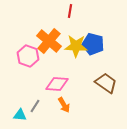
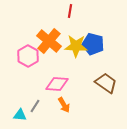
pink hexagon: rotated 10 degrees clockwise
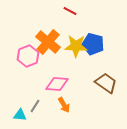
red line: rotated 72 degrees counterclockwise
orange cross: moved 1 px left, 1 px down
pink hexagon: rotated 10 degrees clockwise
